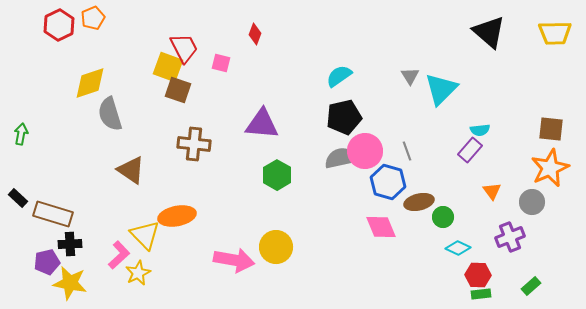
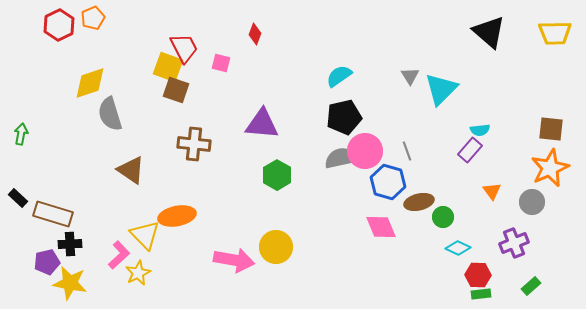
brown square at (178, 90): moved 2 px left
purple cross at (510, 237): moved 4 px right, 6 px down
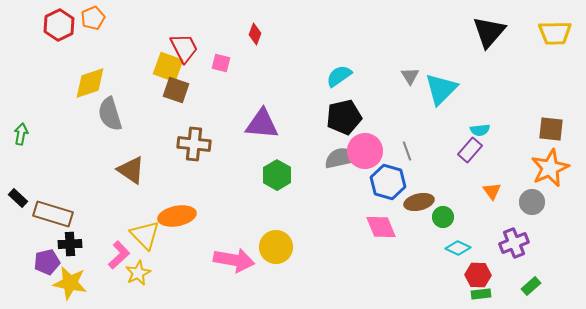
black triangle at (489, 32): rotated 30 degrees clockwise
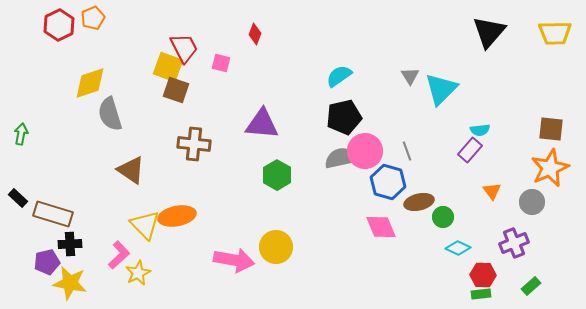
yellow triangle at (145, 235): moved 10 px up
red hexagon at (478, 275): moved 5 px right
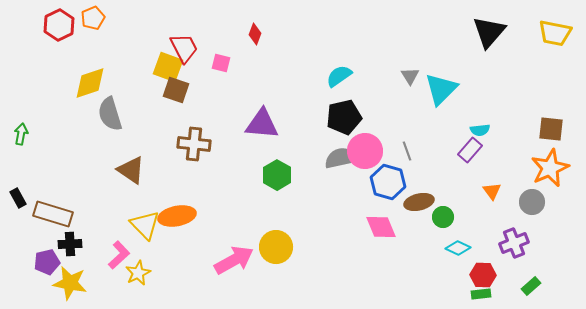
yellow trapezoid at (555, 33): rotated 12 degrees clockwise
black rectangle at (18, 198): rotated 18 degrees clockwise
pink arrow at (234, 260): rotated 39 degrees counterclockwise
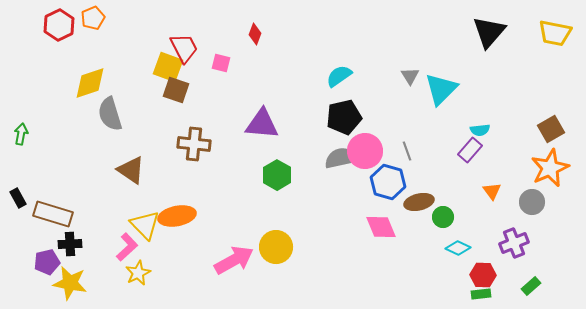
brown square at (551, 129): rotated 36 degrees counterclockwise
pink L-shape at (119, 255): moved 8 px right, 8 px up
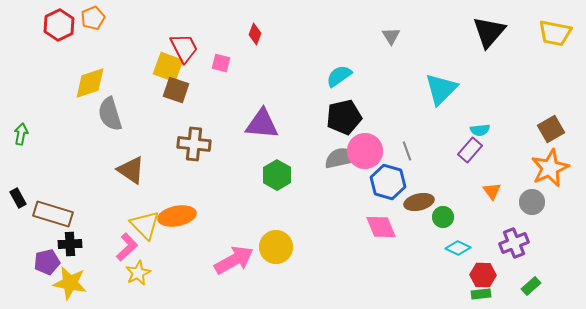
gray triangle at (410, 76): moved 19 px left, 40 px up
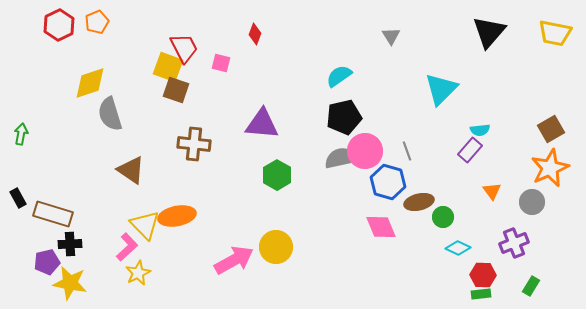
orange pentagon at (93, 18): moved 4 px right, 4 px down
green rectangle at (531, 286): rotated 18 degrees counterclockwise
